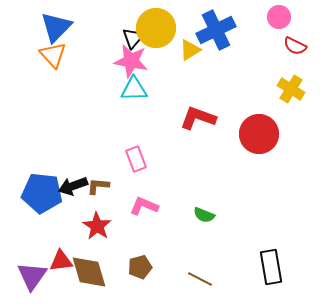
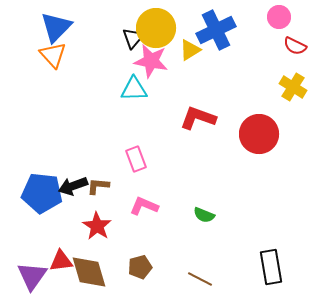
pink star: moved 20 px right
yellow cross: moved 2 px right, 2 px up
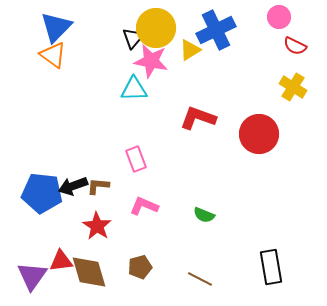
orange triangle: rotated 12 degrees counterclockwise
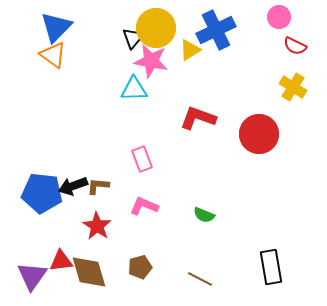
pink rectangle: moved 6 px right
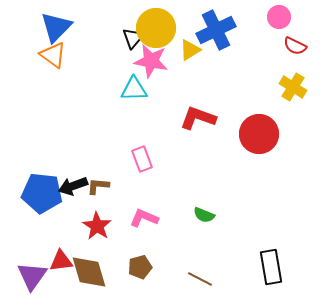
pink L-shape: moved 12 px down
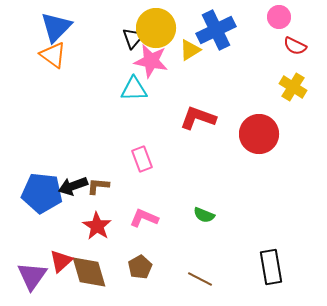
red triangle: rotated 35 degrees counterclockwise
brown pentagon: rotated 15 degrees counterclockwise
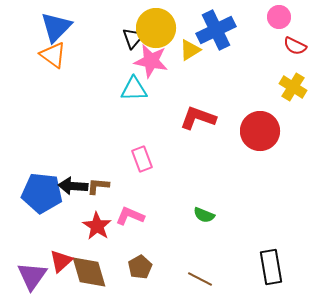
red circle: moved 1 px right, 3 px up
black arrow: rotated 24 degrees clockwise
pink L-shape: moved 14 px left, 2 px up
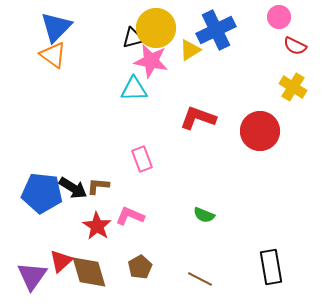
black triangle: rotated 35 degrees clockwise
black arrow: moved 2 px down; rotated 152 degrees counterclockwise
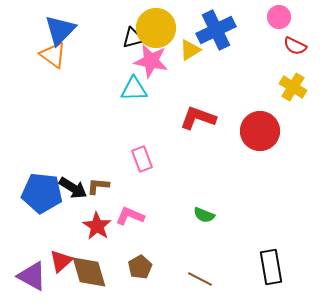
blue triangle: moved 4 px right, 3 px down
purple triangle: rotated 36 degrees counterclockwise
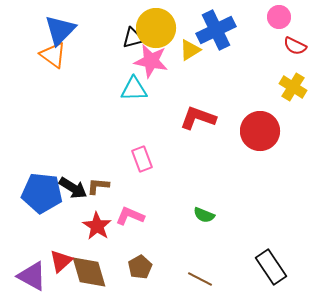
black rectangle: rotated 24 degrees counterclockwise
